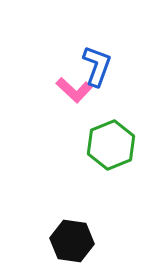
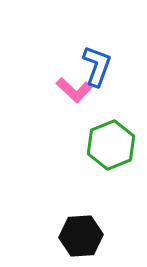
black hexagon: moved 9 px right, 5 px up; rotated 12 degrees counterclockwise
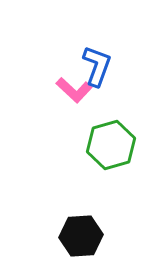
green hexagon: rotated 6 degrees clockwise
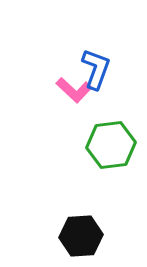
blue L-shape: moved 1 px left, 3 px down
green hexagon: rotated 9 degrees clockwise
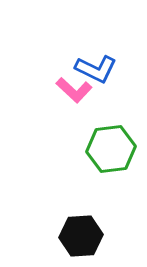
blue L-shape: rotated 96 degrees clockwise
green hexagon: moved 4 px down
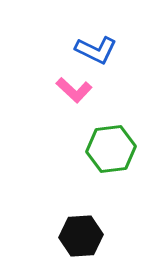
blue L-shape: moved 19 px up
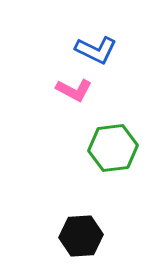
pink L-shape: rotated 15 degrees counterclockwise
green hexagon: moved 2 px right, 1 px up
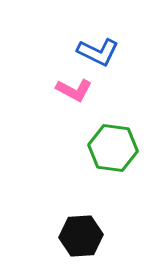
blue L-shape: moved 2 px right, 2 px down
green hexagon: rotated 15 degrees clockwise
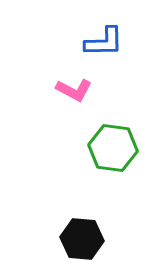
blue L-shape: moved 6 px right, 10 px up; rotated 27 degrees counterclockwise
black hexagon: moved 1 px right, 3 px down; rotated 9 degrees clockwise
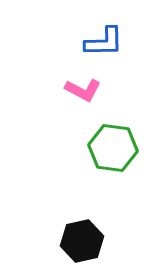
pink L-shape: moved 9 px right
black hexagon: moved 2 px down; rotated 18 degrees counterclockwise
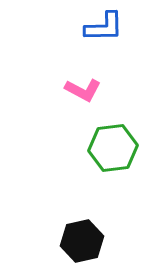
blue L-shape: moved 15 px up
green hexagon: rotated 15 degrees counterclockwise
